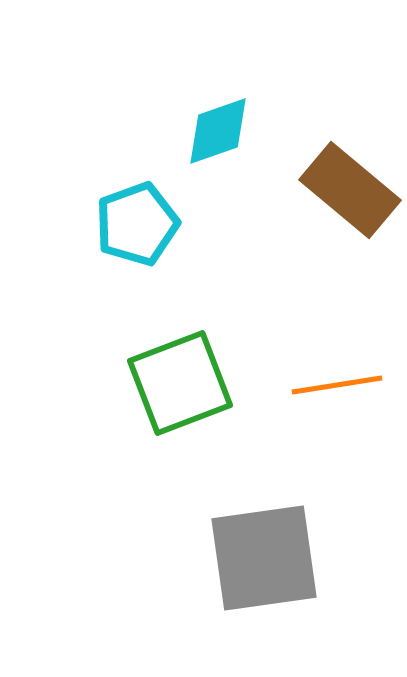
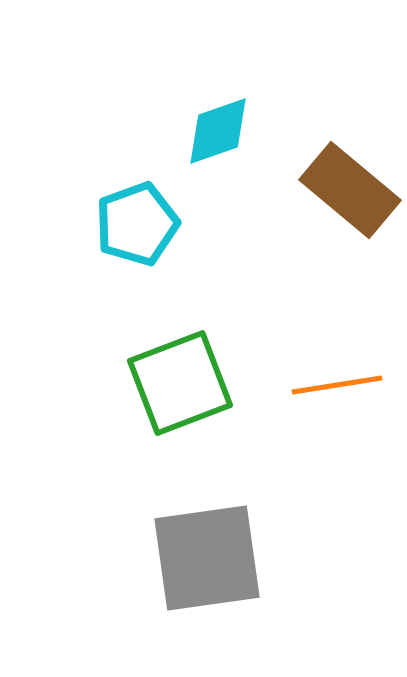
gray square: moved 57 px left
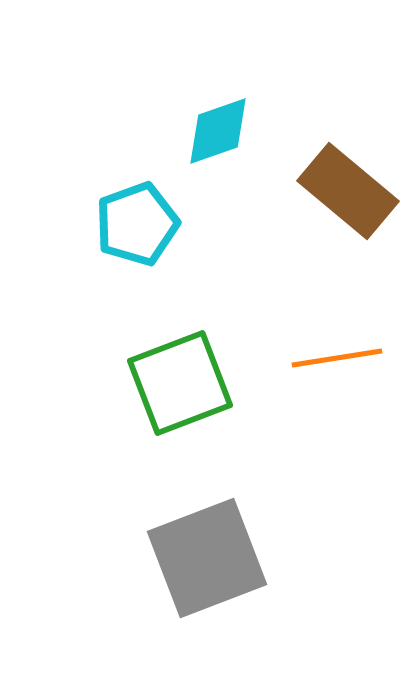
brown rectangle: moved 2 px left, 1 px down
orange line: moved 27 px up
gray square: rotated 13 degrees counterclockwise
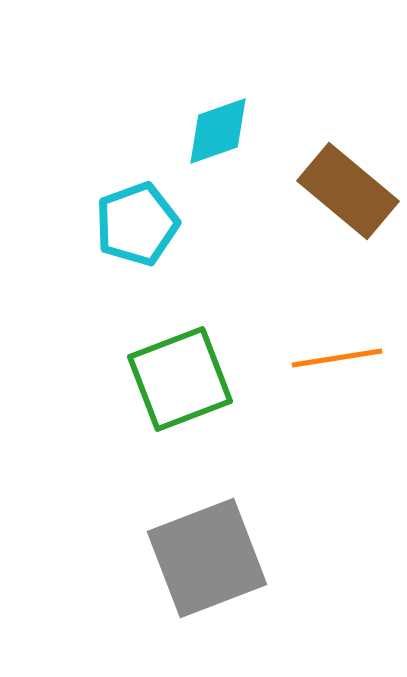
green square: moved 4 px up
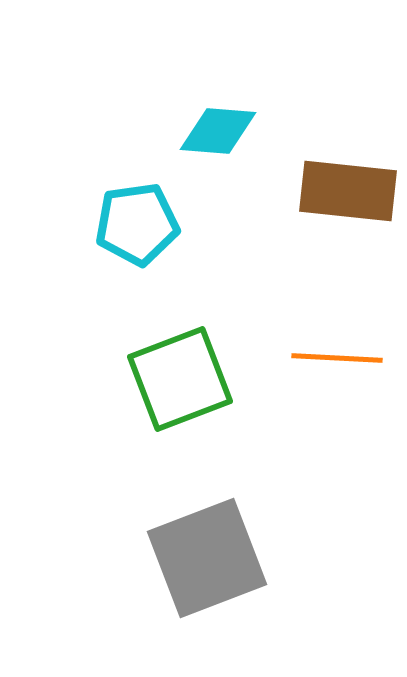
cyan diamond: rotated 24 degrees clockwise
brown rectangle: rotated 34 degrees counterclockwise
cyan pentagon: rotated 12 degrees clockwise
orange line: rotated 12 degrees clockwise
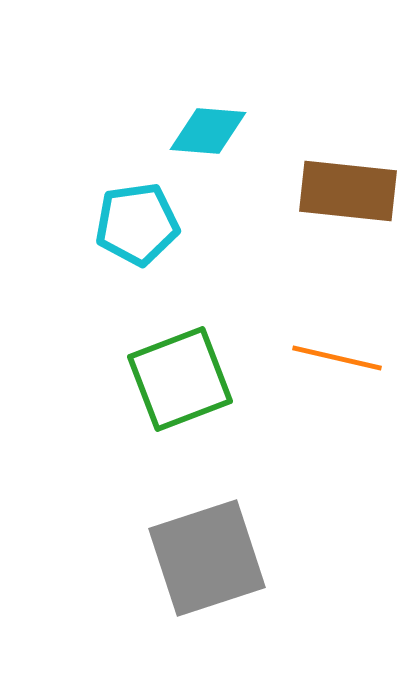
cyan diamond: moved 10 px left
orange line: rotated 10 degrees clockwise
gray square: rotated 3 degrees clockwise
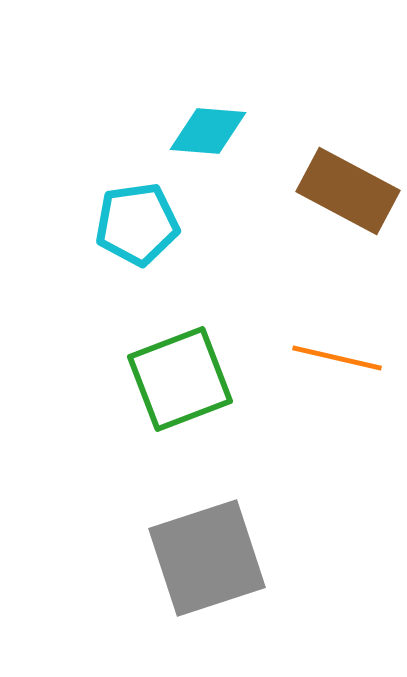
brown rectangle: rotated 22 degrees clockwise
